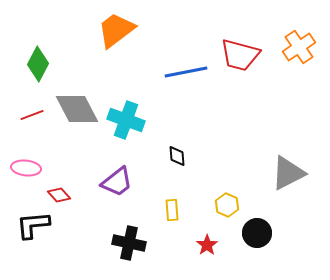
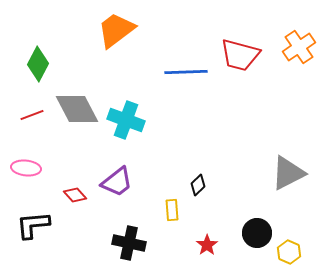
blue line: rotated 9 degrees clockwise
black diamond: moved 21 px right, 29 px down; rotated 50 degrees clockwise
red diamond: moved 16 px right
yellow hexagon: moved 62 px right, 47 px down
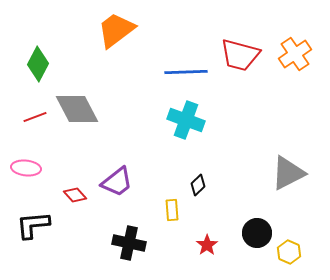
orange cross: moved 4 px left, 7 px down
red line: moved 3 px right, 2 px down
cyan cross: moved 60 px right
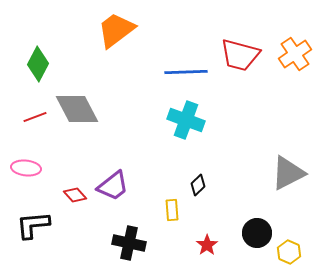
purple trapezoid: moved 4 px left, 4 px down
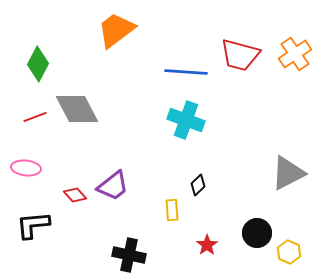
blue line: rotated 6 degrees clockwise
black cross: moved 12 px down
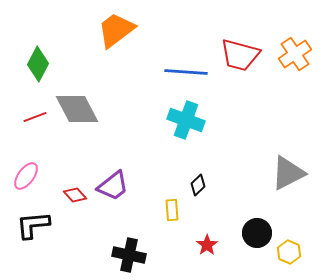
pink ellipse: moved 8 px down; rotated 60 degrees counterclockwise
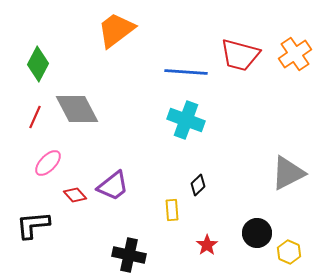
red line: rotated 45 degrees counterclockwise
pink ellipse: moved 22 px right, 13 px up; rotated 8 degrees clockwise
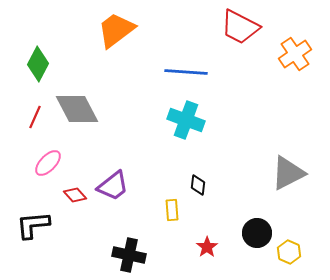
red trapezoid: moved 28 px up; rotated 12 degrees clockwise
black diamond: rotated 40 degrees counterclockwise
red star: moved 2 px down
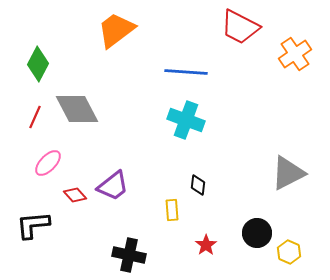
red star: moved 1 px left, 2 px up
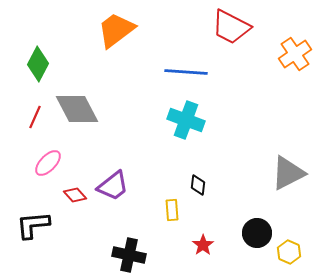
red trapezoid: moved 9 px left
red star: moved 3 px left
